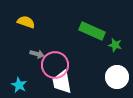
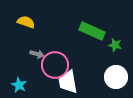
white circle: moved 1 px left
white trapezoid: moved 6 px right
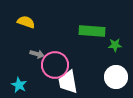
green rectangle: rotated 20 degrees counterclockwise
green star: rotated 16 degrees counterclockwise
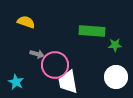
cyan star: moved 3 px left, 3 px up
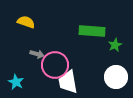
green star: rotated 24 degrees counterclockwise
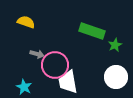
green rectangle: rotated 15 degrees clockwise
cyan star: moved 8 px right, 5 px down
